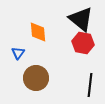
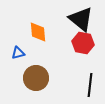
blue triangle: rotated 40 degrees clockwise
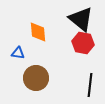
blue triangle: rotated 24 degrees clockwise
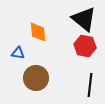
black triangle: moved 3 px right
red hexagon: moved 2 px right, 3 px down
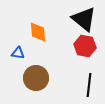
black line: moved 1 px left
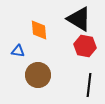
black triangle: moved 5 px left; rotated 8 degrees counterclockwise
orange diamond: moved 1 px right, 2 px up
blue triangle: moved 2 px up
brown circle: moved 2 px right, 3 px up
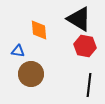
brown circle: moved 7 px left, 1 px up
